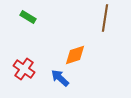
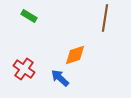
green rectangle: moved 1 px right, 1 px up
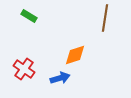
blue arrow: rotated 120 degrees clockwise
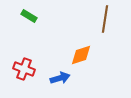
brown line: moved 1 px down
orange diamond: moved 6 px right
red cross: rotated 15 degrees counterclockwise
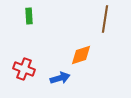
green rectangle: rotated 56 degrees clockwise
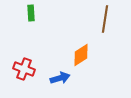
green rectangle: moved 2 px right, 3 px up
orange diamond: rotated 15 degrees counterclockwise
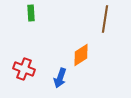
blue arrow: rotated 126 degrees clockwise
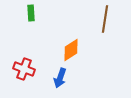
orange diamond: moved 10 px left, 5 px up
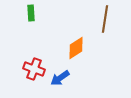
orange diamond: moved 5 px right, 2 px up
red cross: moved 10 px right
blue arrow: rotated 36 degrees clockwise
